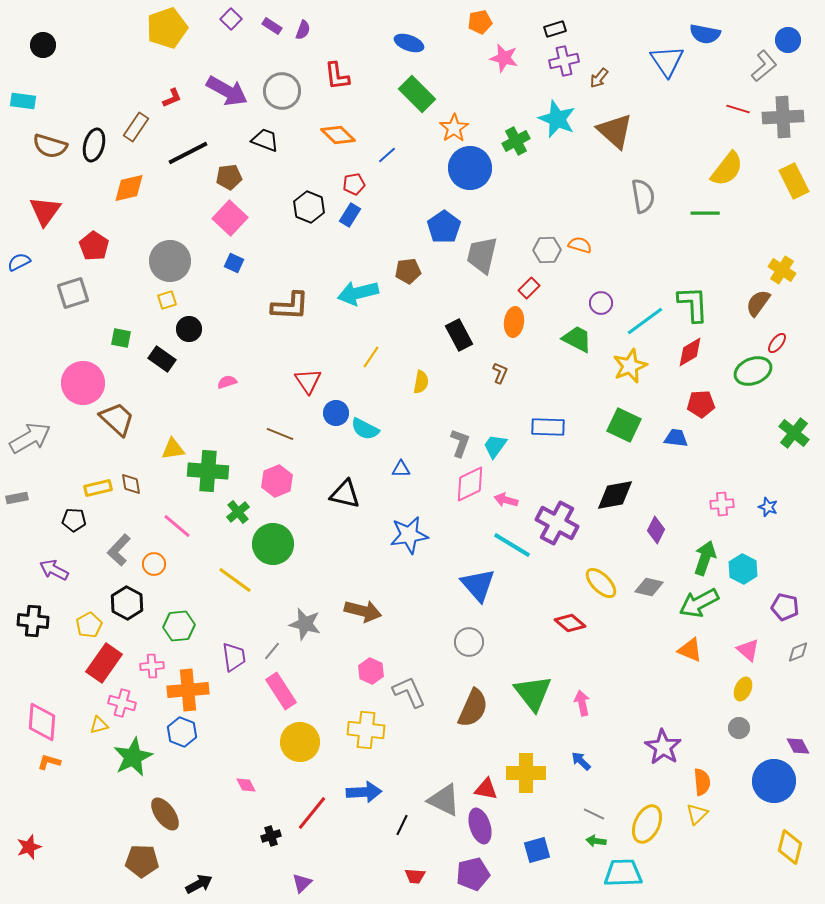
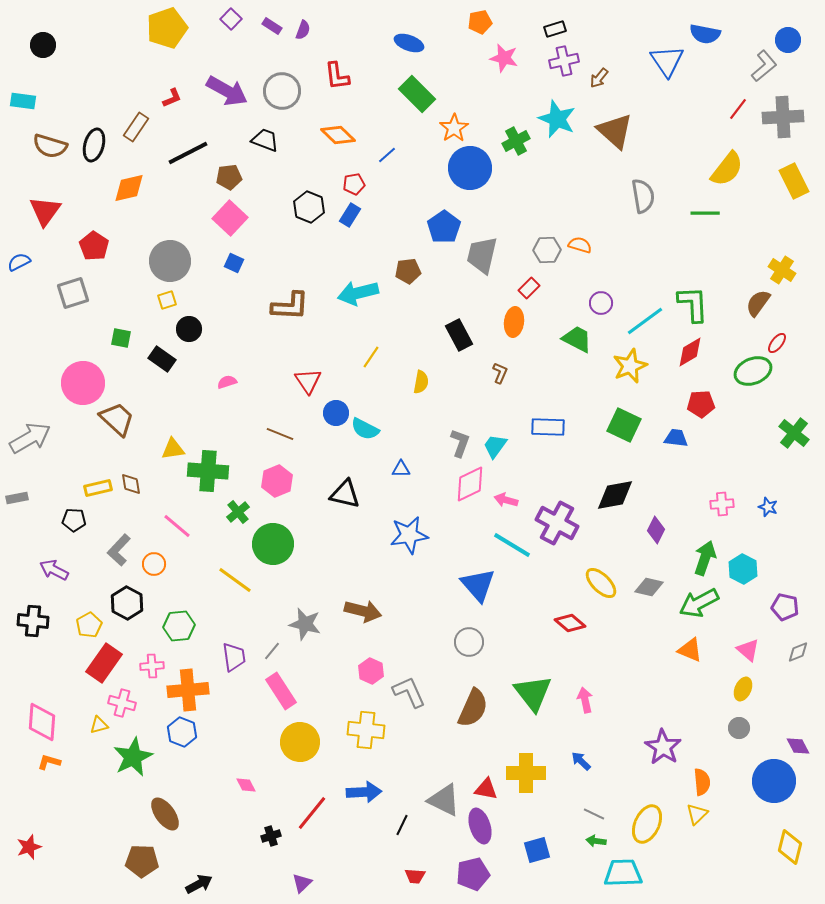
red line at (738, 109): rotated 70 degrees counterclockwise
pink arrow at (582, 703): moved 3 px right, 3 px up
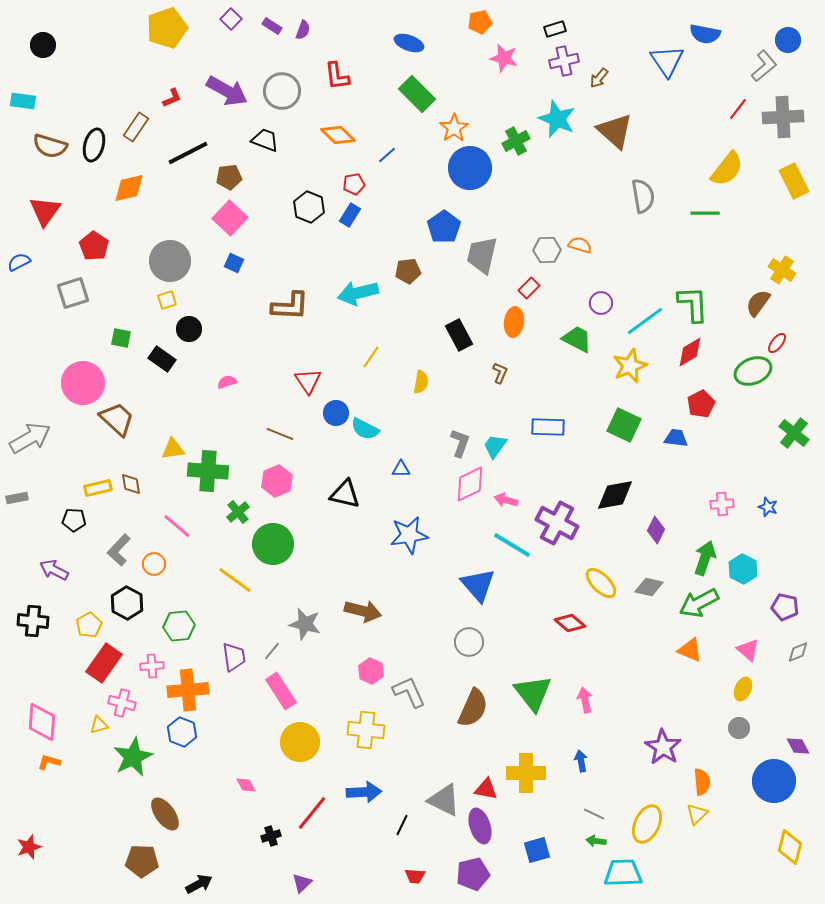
red pentagon at (701, 404): rotated 24 degrees counterclockwise
blue arrow at (581, 761): rotated 35 degrees clockwise
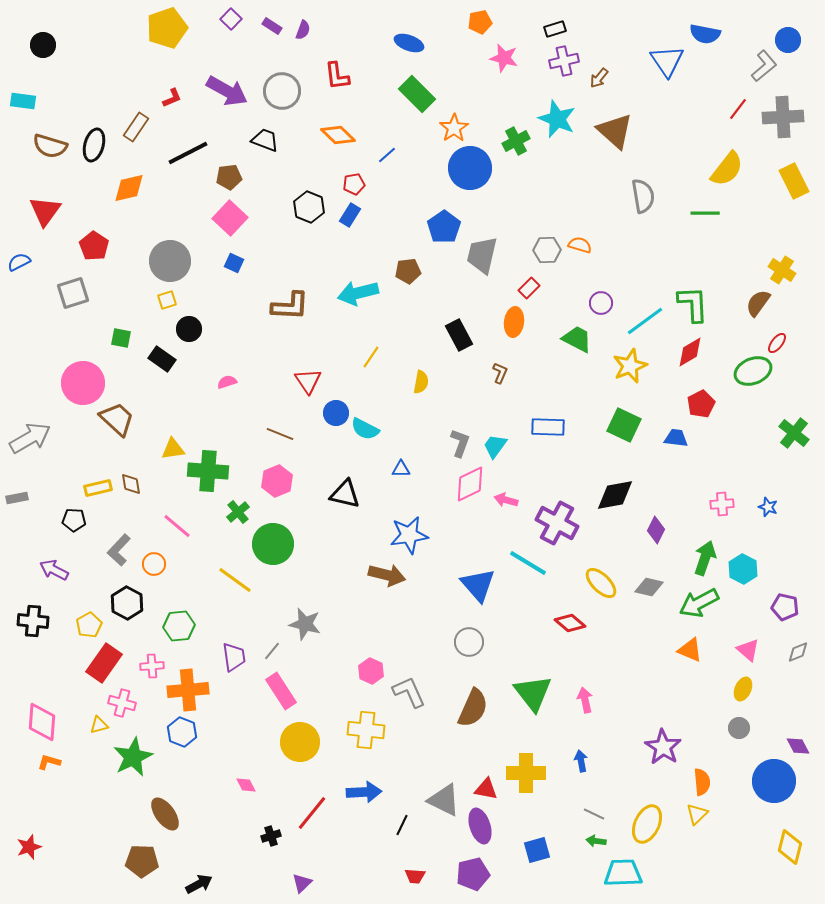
cyan line at (512, 545): moved 16 px right, 18 px down
brown arrow at (363, 611): moved 24 px right, 36 px up
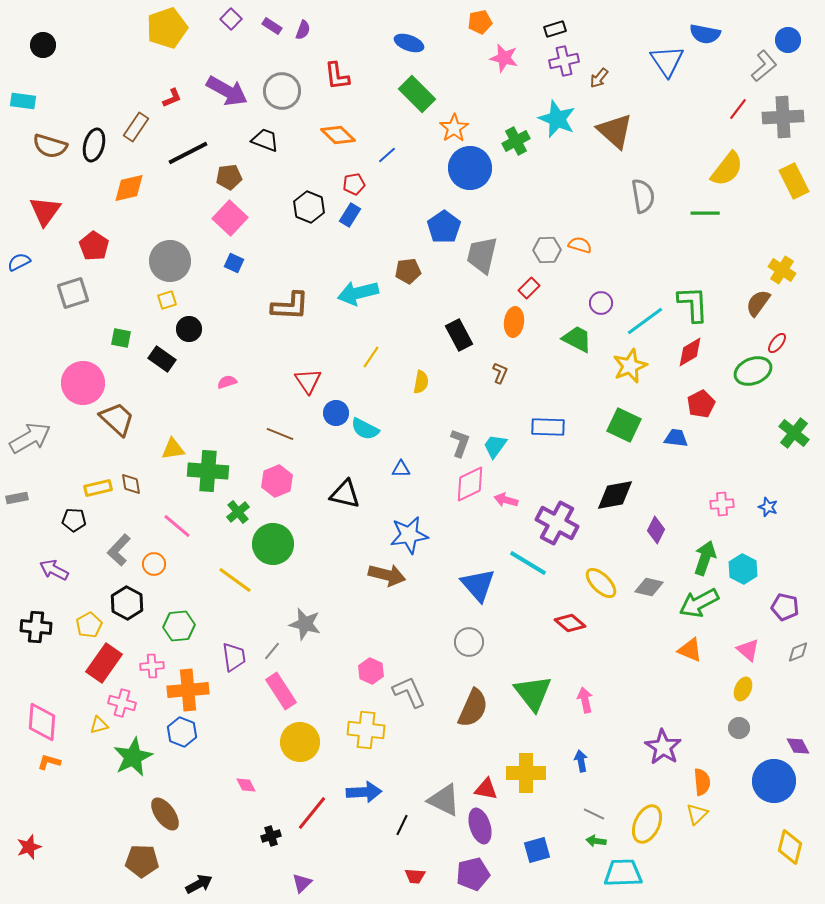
black cross at (33, 621): moved 3 px right, 6 px down
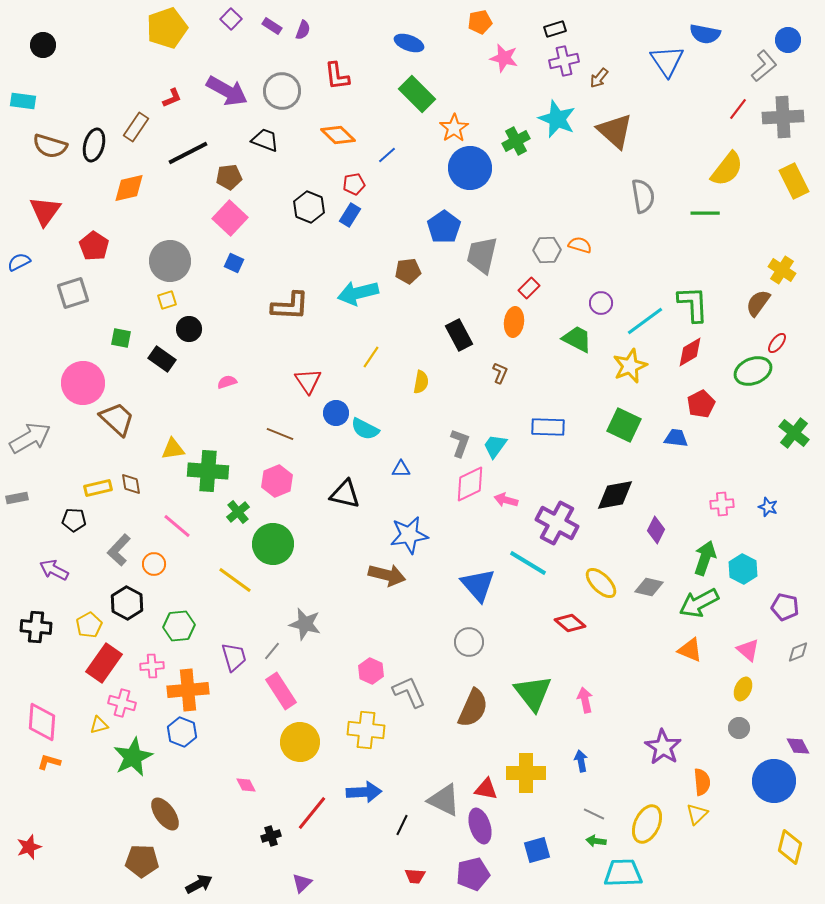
purple trapezoid at (234, 657): rotated 8 degrees counterclockwise
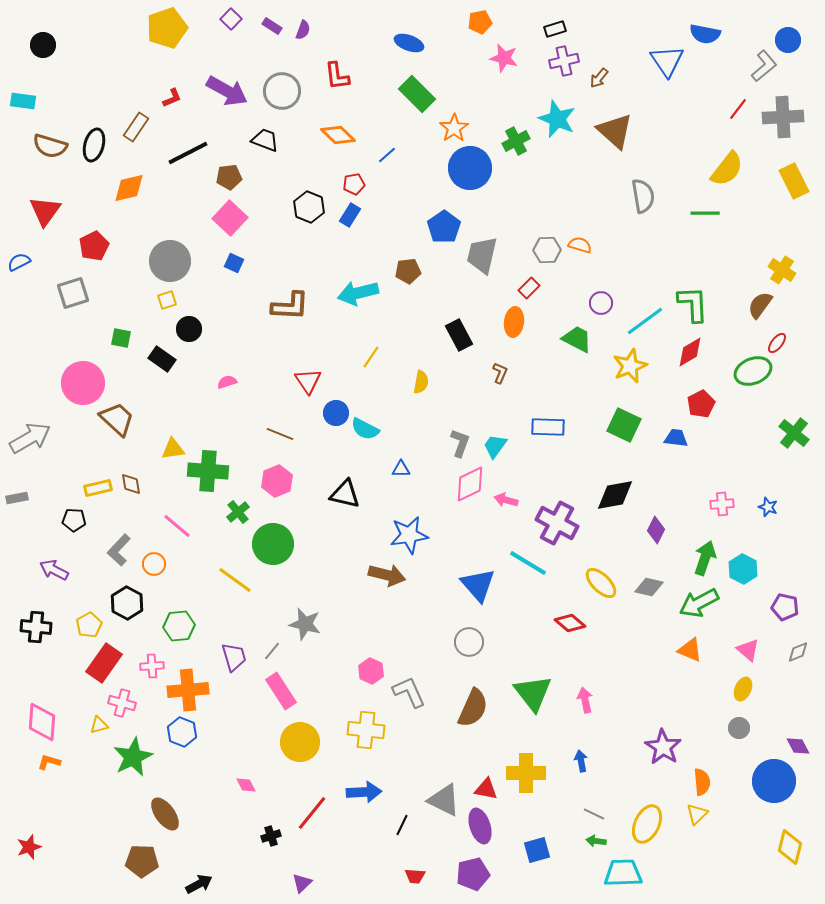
red pentagon at (94, 246): rotated 12 degrees clockwise
brown semicircle at (758, 303): moved 2 px right, 2 px down
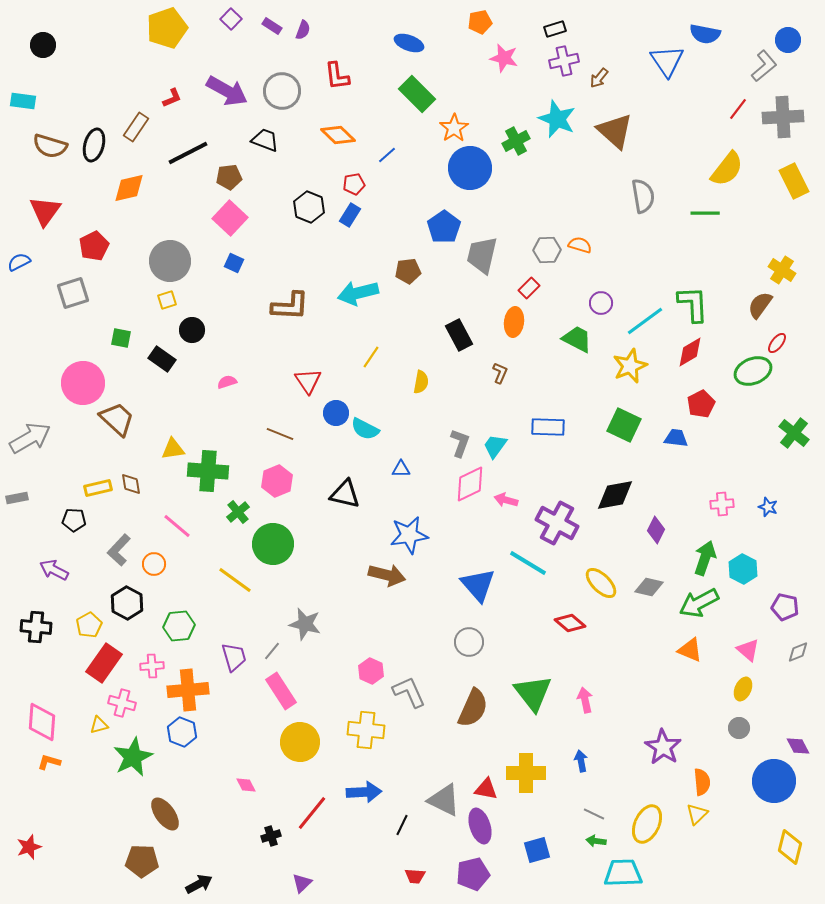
black circle at (189, 329): moved 3 px right, 1 px down
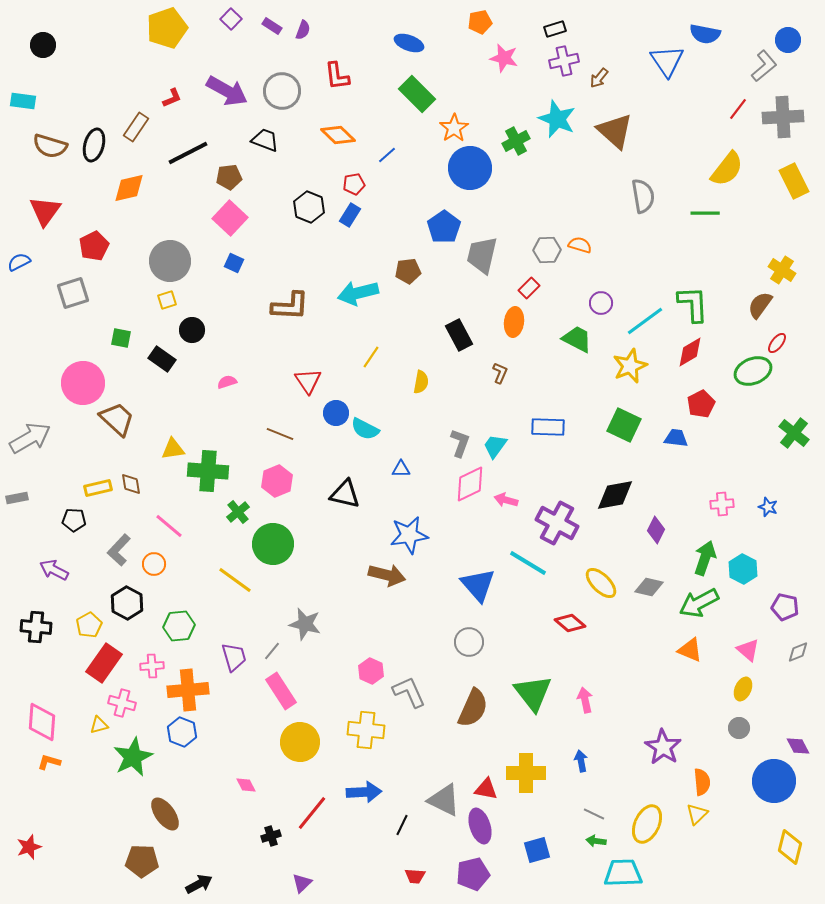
pink line at (177, 526): moved 8 px left
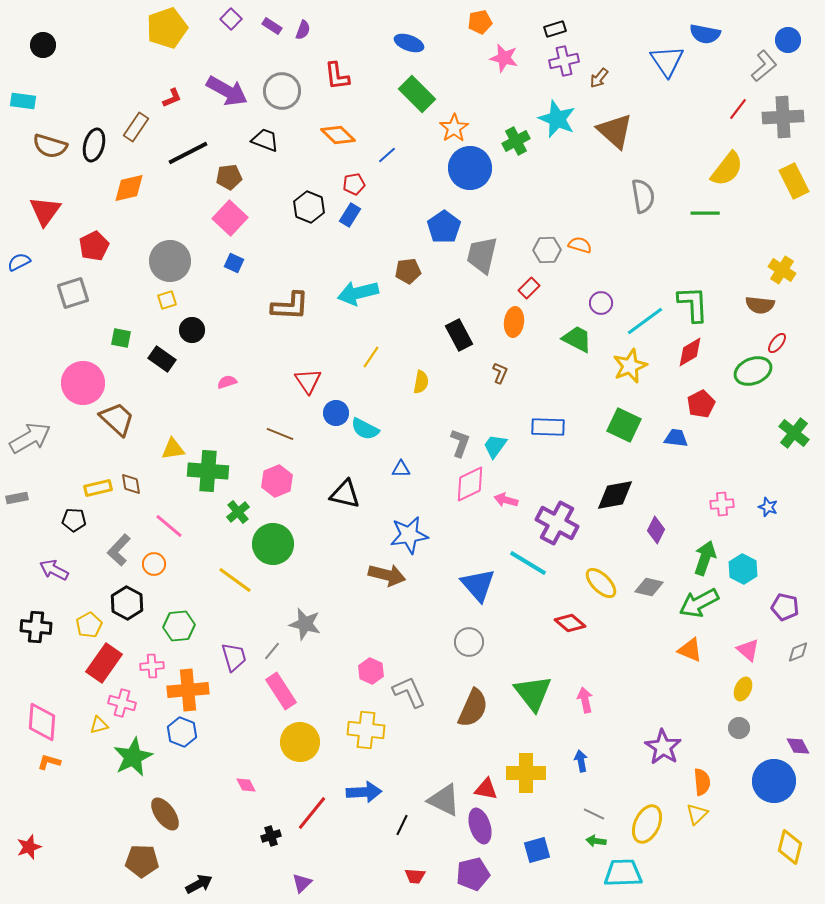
brown semicircle at (760, 305): rotated 120 degrees counterclockwise
